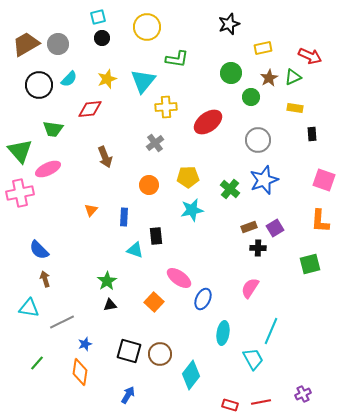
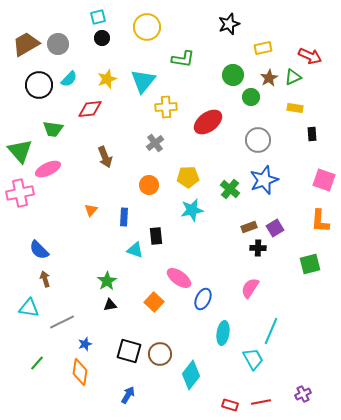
green L-shape at (177, 59): moved 6 px right
green circle at (231, 73): moved 2 px right, 2 px down
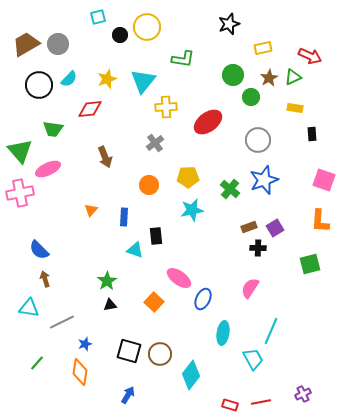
black circle at (102, 38): moved 18 px right, 3 px up
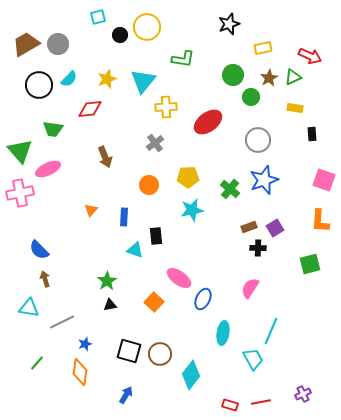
blue arrow at (128, 395): moved 2 px left
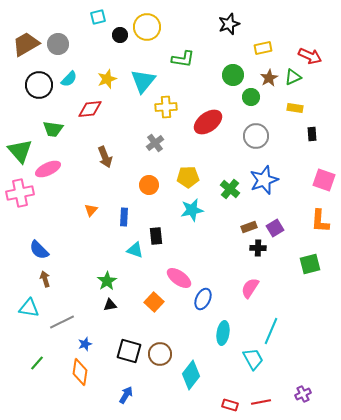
gray circle at (258, 140): moved 2 px left, 4 px up
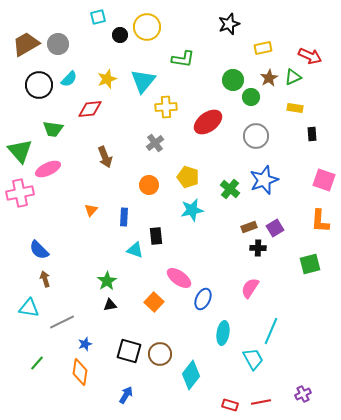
green circle at (233, 75): moved 5 px down
yellow pentagon at (188, 177): rotated 20 degrees clockwise
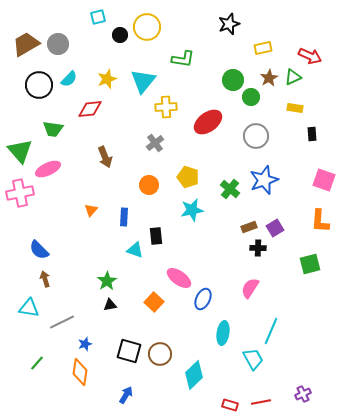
cyan diamond at (191, 375): moved 3 px right; rotated 8 degrees clockwise
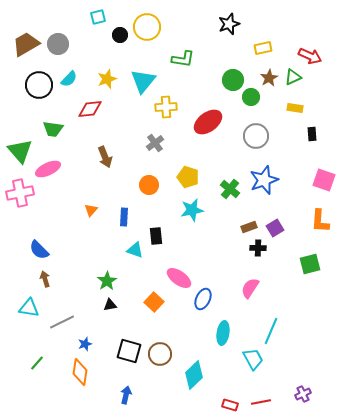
blue arrow at (126, 395): rotated 18 degrees counterclockwise
